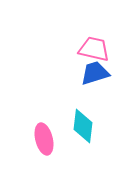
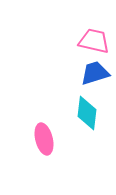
pink trapezoid: moved 8 px up
cyan diamond: moved 4 px right, 13 px up
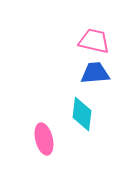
blue trapezoid: rotated 12 degrees clockwise
cyan diamond: moved 5 px left, 1 px down
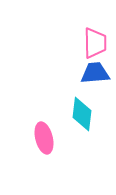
pink trapezoid: moved 1 px right, 2 px down; rotated 76 degrees clockwise
pink ellipse: moved 1 px up
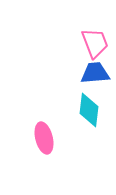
pink trapezoid: rotated 20 degrees counterclockwise
cyan diamond: moved 7 px right, 4 px up
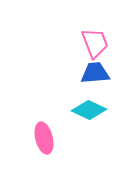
cyan diamond: rotated 72 degrees counterclockwise
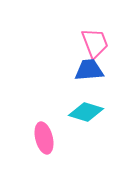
blue trapezoid: moved 6 px left, 3 px up
cyan diamond: moved 3 px left, 2 px down; rotated 8 degrees counterclockwise
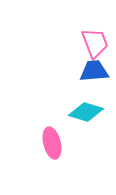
blue trapezoid: moved 5 px right, 1 px down
pink ellipse: moved 8 px right, 5 px down
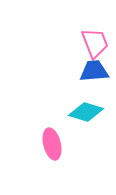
pink ellipse: moved 1 px down
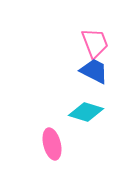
blue trapezoid: rotated 32 degrees clockwise
